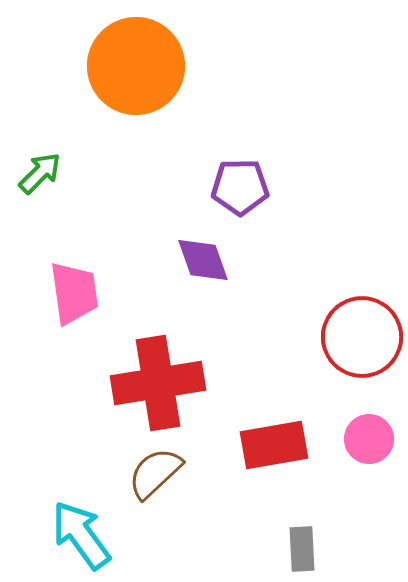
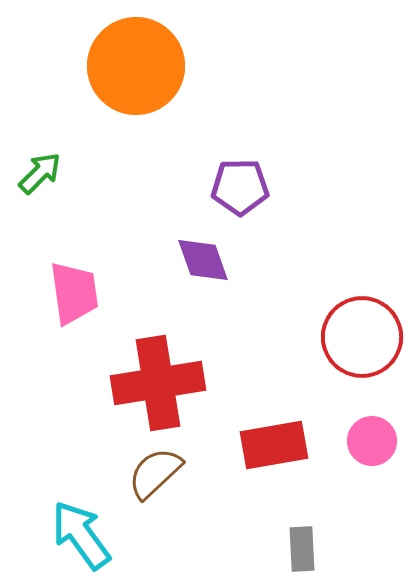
pink circle: moved 3 px right, 2 px down
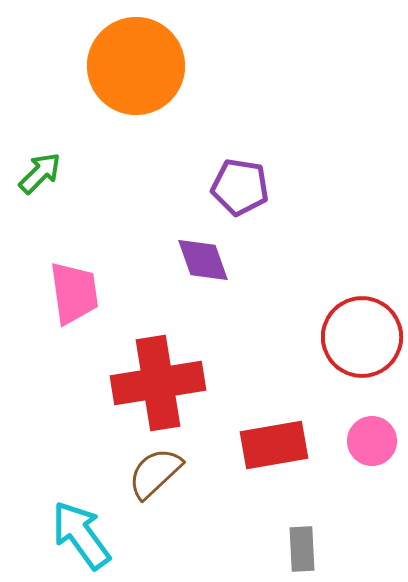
purple pentagon: rotated 10 degrees clockwise
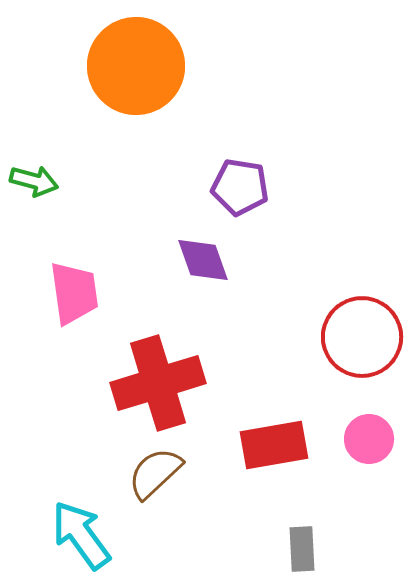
green arrow: moved 6 px left, 8 px down; rotated 60 degrees clockwise
red cross: rotated 8 degrees counterclockwise
pink circle: moved 3 px left, 2 px up
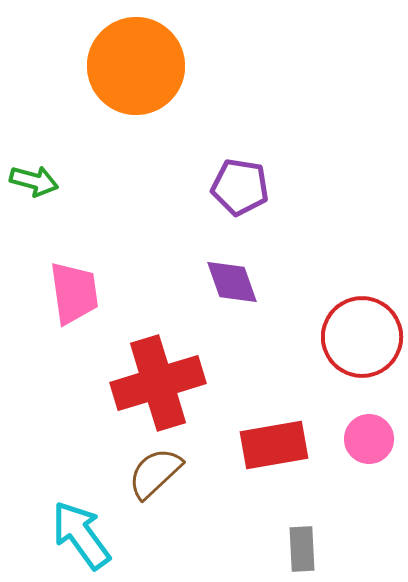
purple diamond: moved 29 px right, 22 px down
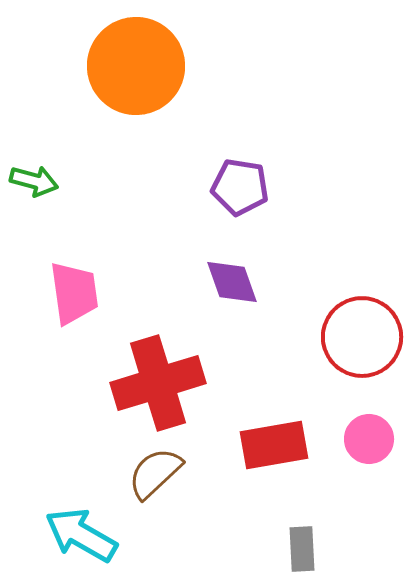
cyan arrow: rotated 24 degrees counterclockwise
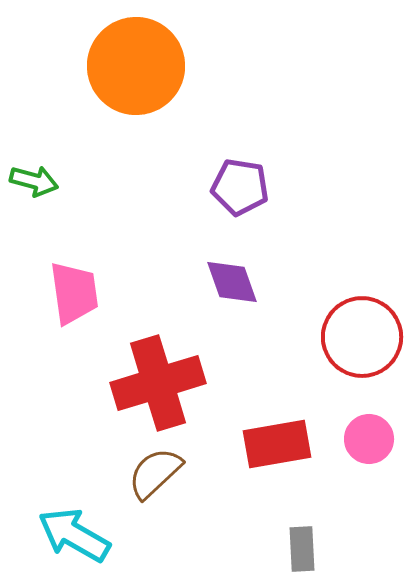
red rectangle: moved 3 px right, 1 px up
cyan arrow: moved 7 px left
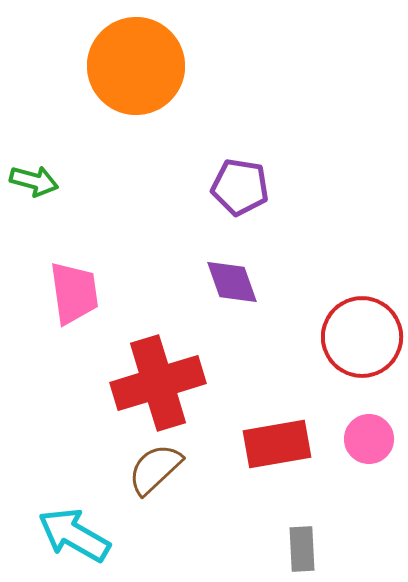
brown semicircle: moved 4 px up
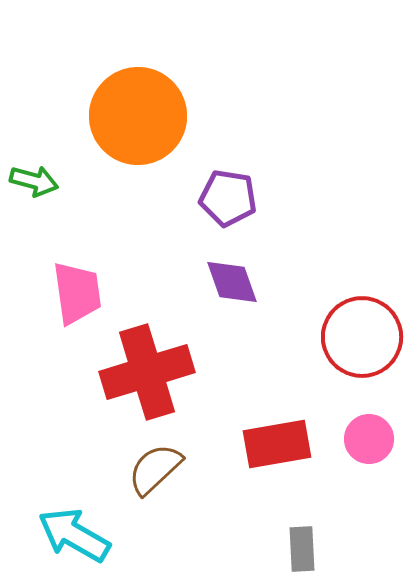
orange circle: moved 2 px right, 50 px down
purple pentagon: moved 12 px left, 11 px down
pink trapezoid: moved 3 px right
red cross: moved 11 px left, 11 px up
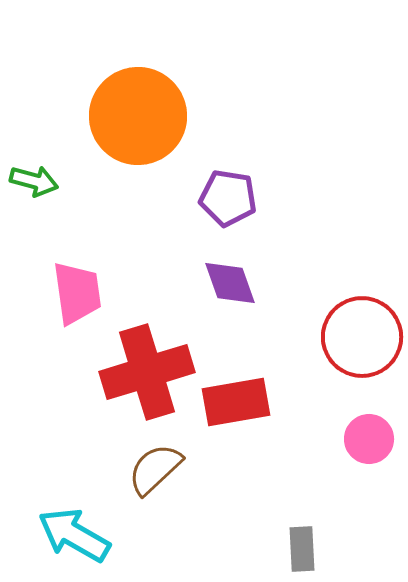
purple diamond: moved 2 px left, 1 px down
red rectangle: moved 41 px left, 42 px up
